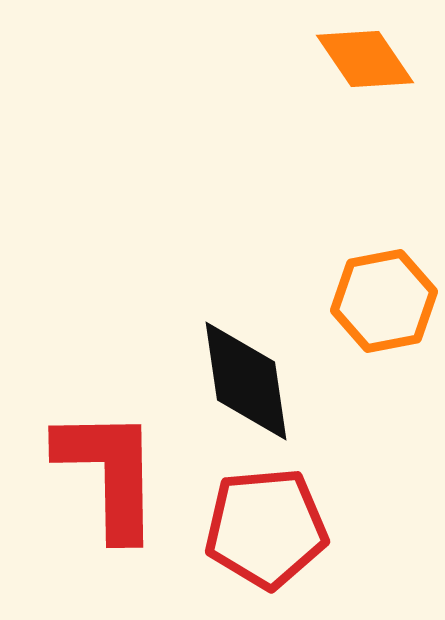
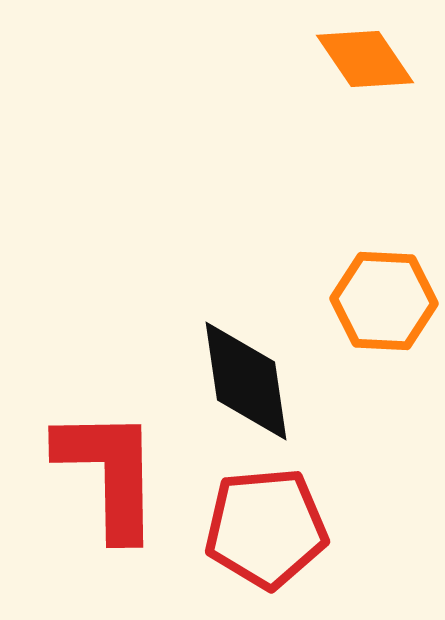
orange hexagon: rotated 14 degrees clockwise
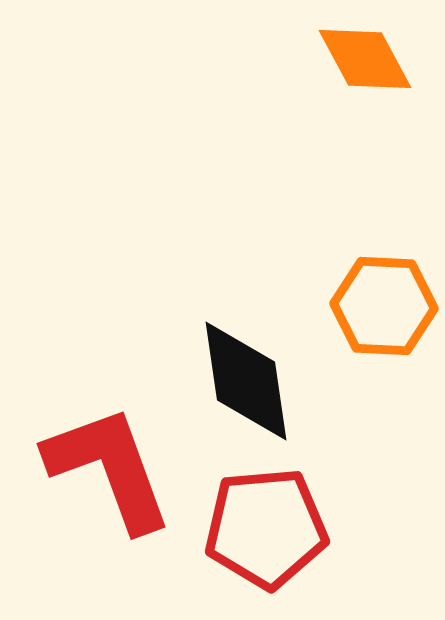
orange diamond: rotated 6 degrees clockwise
orange hexagon: moved 5 px down
red L-shape: moved 5 px up; rotated 19 degrees counterclockwise
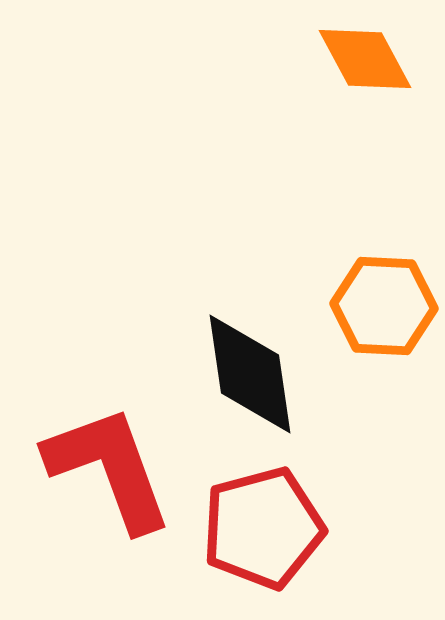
black diamond: moved 4 px right, 7 px up
red pentagon: moved 3 px left; rotated 10 degrees counterclockwise
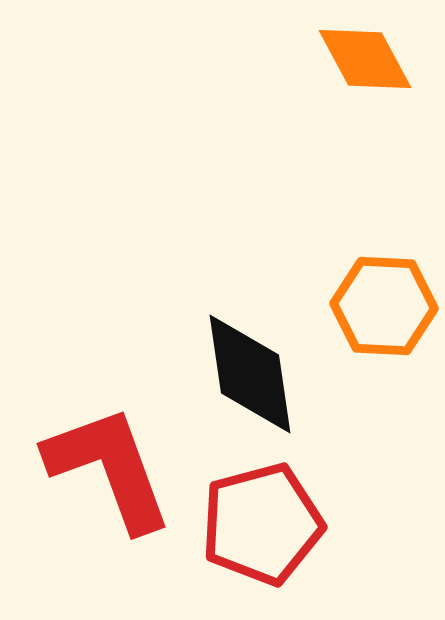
red pentagon: moved 1 px left, 4 px up
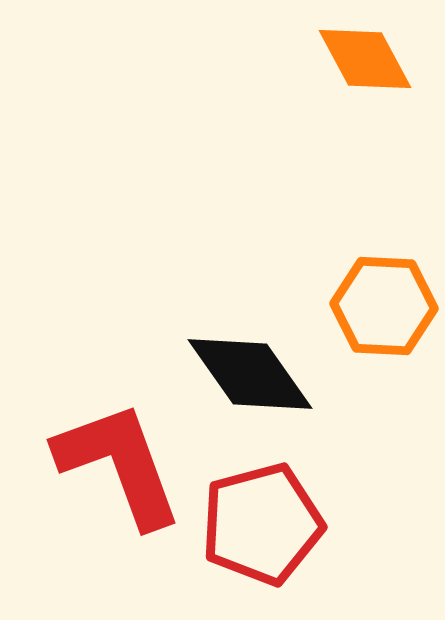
black diamond: rotated 27 degrees counterclockwise
red L-shape: moved 10 px right, 4 px up
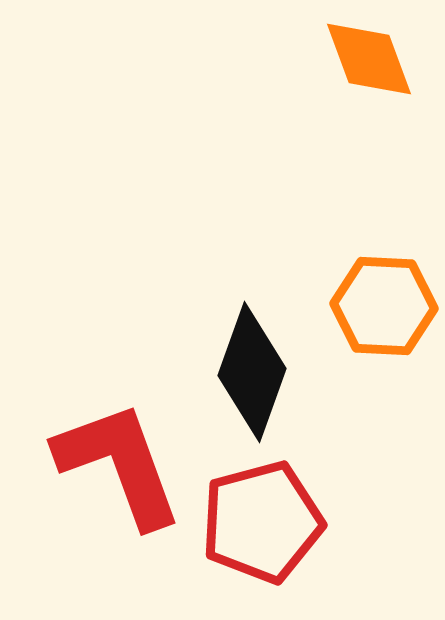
orange diamond: moved 4 px right; rotated 8 degrees clockwise
black diamond: moved 2 px right, 2 px up; rotated 55 degrees clockwise
red pentagon: moved 2 px up
